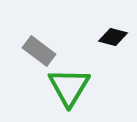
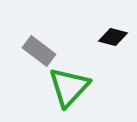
green triangle: rotated 12 degrees clockwise
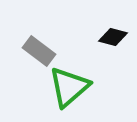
green triangle: rotated 6 degrees clockwise
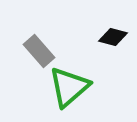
gray rectangle: rotated 12 degrees clockwise
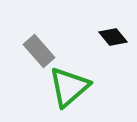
black diamond: rotated 36 degrees clockwise
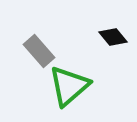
green triangle: moved 1 px up
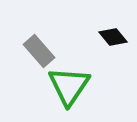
green triangle: rotated 15 degrees counterclockwise
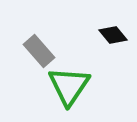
black diamond: moved 2 px up
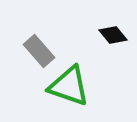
green triangle: rotated 45 degrees counterclockwise
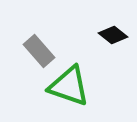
black diamond: rotated 12 degrees counterclockwise
